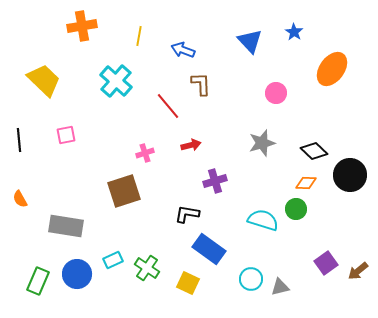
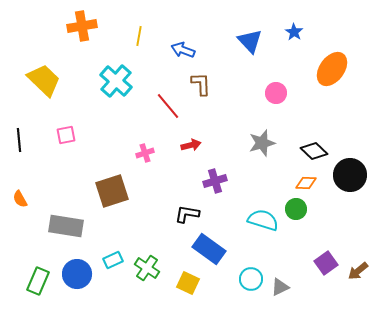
brown square: moved 12 px left
gray triangle: rotated 12 degrees counterclockwise
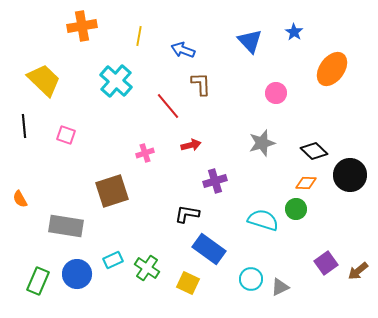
pink square: rotated 30 degrees clockwise
black line: moved 5 px right, 14 px up
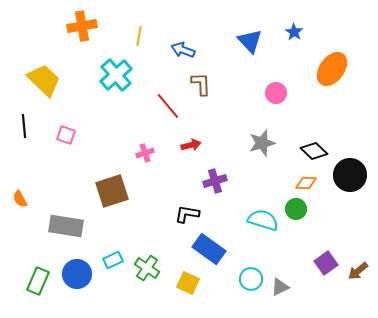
cyan cross: moved 6 px up; rotated 8 degrees clockwise
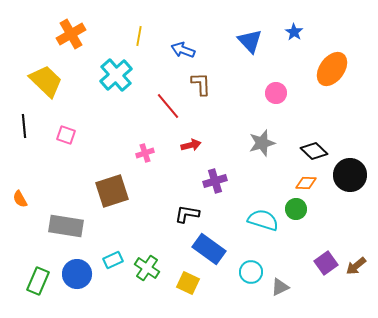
orange cross: moved 11 px left, 8 px down; rotated 20 degrees counterclockwise
yellow trapezoid: moved 2 px right, 1 px down
brown arrow: moved 2 px left, 5 px up
cyan circle: moved 7 px up
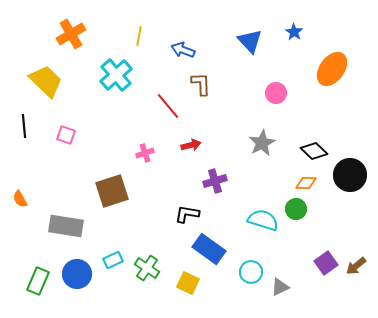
gray star: rotated 12 degrees counterclockwise
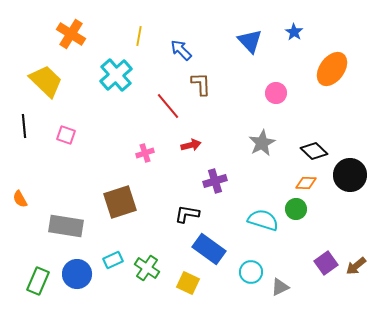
orange cross: rotated 28 degrees counterclockwise
blue arrow: moved 2 px left; rotated 25 degrees clockwise
brown square: moved 8 px right, 11 px down
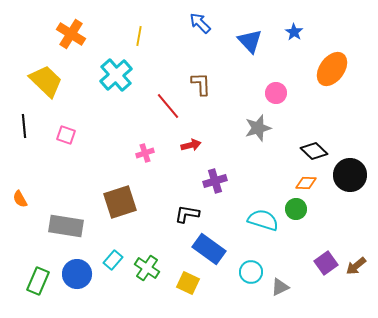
blue arrow: moved 19 px right, 27 px up
gray star: moved 4 px left, 15 px up; rotated 12 degrees clockwise
cyan rectangle: rotated 24 degrees counterclockwise
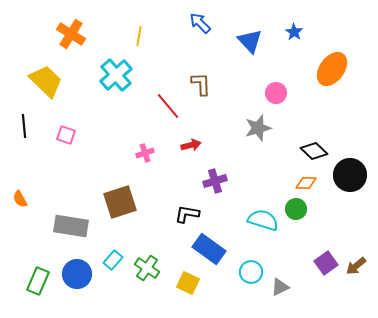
gray rectangle: moved 5 px right
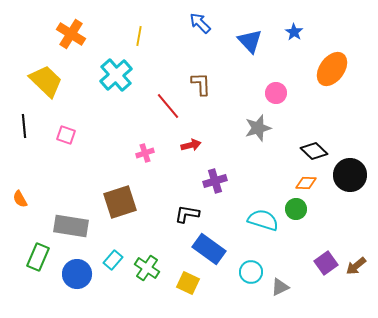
green rectangle: moved 24 px up
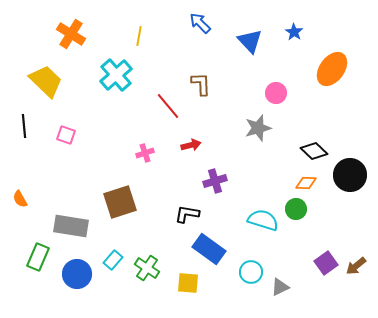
yellow square: rotated 20 degrees counterclockwise
